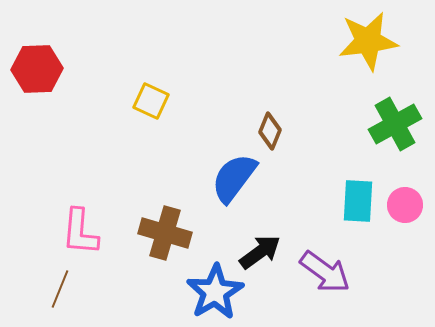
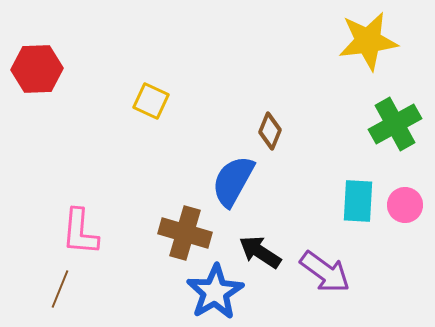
blue semicircle: moved 1 px left, 3 px down; rotated 8 degrees counterclockwise
brown cross: moved 20 px right
black arrow: rotated 111 degrees counterclockwise
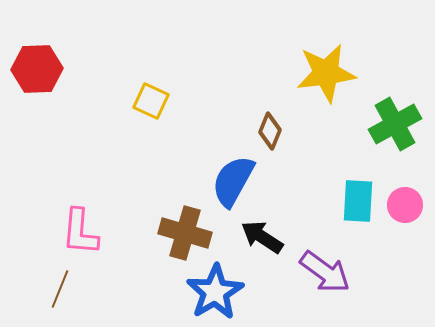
yellow star: moved 42 px left, 32 px down
black arrow: moved 2 px right, 15 px up
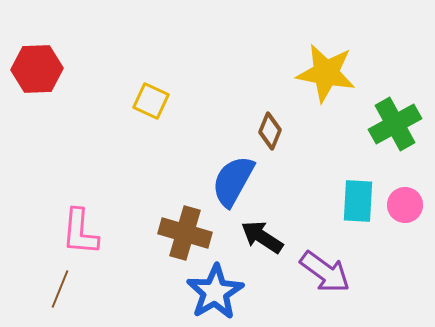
yellow star: rotated 18 degrees clockwise
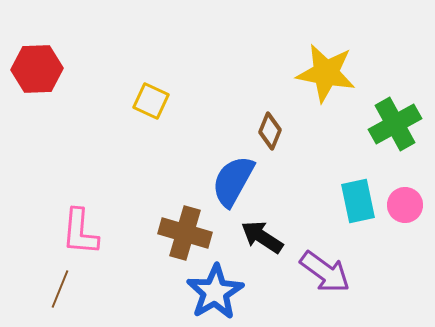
cyan rectangle: rotated 15 degrees counterclockwise
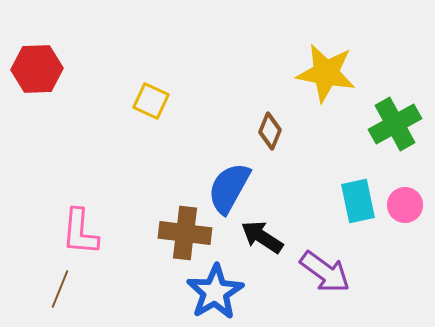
blue semicircle: moved 4 px left, 7 px down
brown cross: rotated 9 degrees counterclockwise
